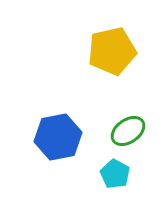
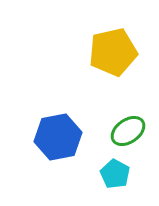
yellow pentagon: moved 1 px right, 1 px down
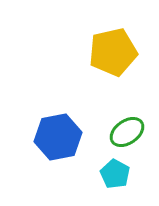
green ellipse: moved 1 px left, 1 px down
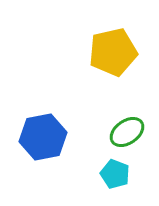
blue hexagon: moved 15 px left
cyan pentagon: rotated 8 degrees counterclockwise
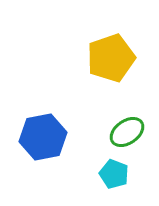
yellow pentagon: moved 2 px left, 6 px down; rotated 6 degrees counterclockwise
cyan pentagon: moved 1 px left
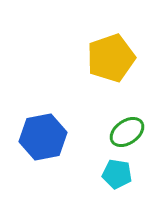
cyan pentagon: moved 3 px right; rotated 12 degrees counterclockwise
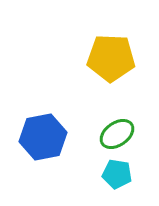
yellow pentagon: rotated 21 degrees clockwise
green ellipse: moved 10 px left, 2 px down
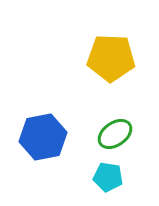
green ellipse: moved 2 px left
cyan pentagon: moved 9 px left, 3 px down
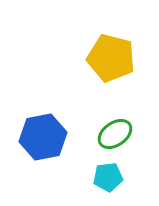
yellow pentagon: rotated 12 degrees clockwise
cyan pentagon: rotated 16 degrees counterclockwise
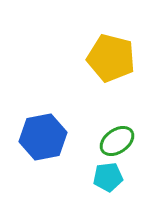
green ellipse: moved 2 px right, 7 px down
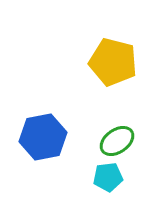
yellow pentagon: moved 2 px right, 4 px down
